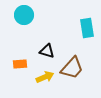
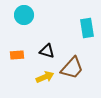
orange rectangle: moved 3 px left, 9 px up
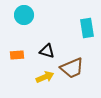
brown trapezoid: rotated 25 degrees clockwise
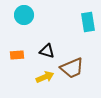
cyan rectangle: moved 1 px right, 6 px up
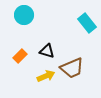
cyan rectangle: moved 1 px left, 1 px down; rotated 30 degrees counterclockwise
orange rectangle: moved 3 px right, 1 px down; rotated 40 degrees counterclockwise
yellow arrow: moved 1 px right, 1 px up
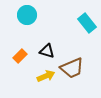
cyan circle: moved 3 px right
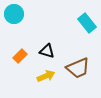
cyan circle: moved 13 px left, 1 px up
brown trapezoid: moved 6 px right
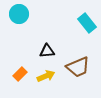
cyan circle: moved 5 px right
black triangle: rotated 21 degrees counterclockwise
orange rectangle: moved 18 px down
brown trapezoid: moved 1 px up
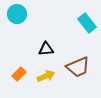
cyan circle: moved 2 px left
black triangle: moved 1 px left, 2 px up
orange rectangle: moved 1 px left
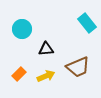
cyan circle: moved 5 px right, 15 px down
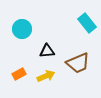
black triangle: moved 1 px right, 2 px down
brown trapezoid: moved 4 px up
orange rectangle: rotated 16 degrees clockwise
